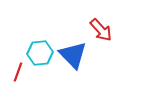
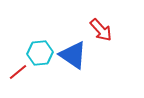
blue triangle: rotated 12 degrees counterclockwise
red line: rotated 30 degrees clockwise
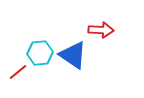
red arrow: rotated 45 degrees counterclockwise
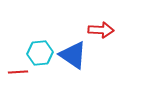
red line: rotated 36 degrees clockwise
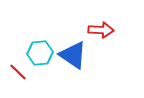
red line: rotated 48 degrees clockwise
